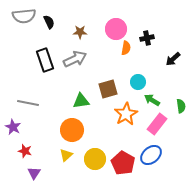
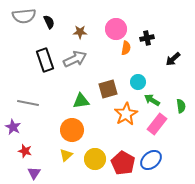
blue ellipse: moved 5 px down
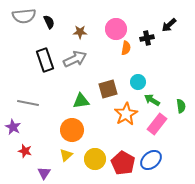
black arrow: moved 4 px left, 34 px up
purple triangle: moved 10 px right
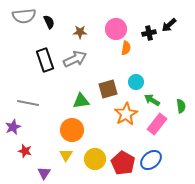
black cross: moved 2 px right, 5 px up
cyan circle: moved 2 px left
purple star: rotated 21 degrees clockwise
yellow triangle: rotated 16 degrees counterclockwise
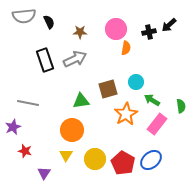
black cross: moved 1 px up
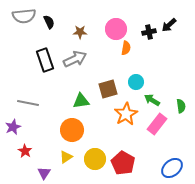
red star: rotated 16 degrees clockwise
yellow triangle: moved 2 px down; rotated 24 degrees clockwise
blue ellipse: moved 21 px right, 8 px down
